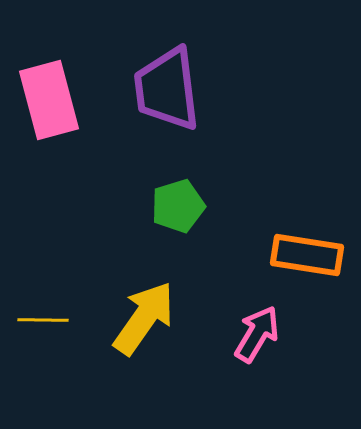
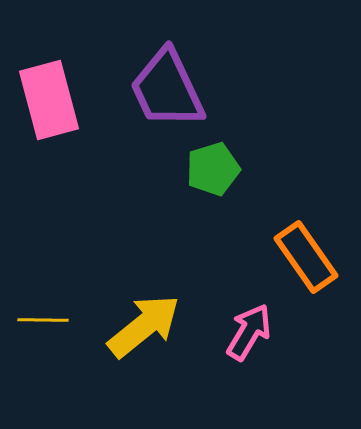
purple trapezoid: rotated 18 degrees counterclockwise
green pentagon: moved 35 px right, 37 px up
orange rectangle: moved 1 px left, 2 px down; rotated 46 degrees clockwise
yellow arrow: moved 8 px down; rotated 16 degrees clockwise
pink arrow: moved 8 px left, 2 px up
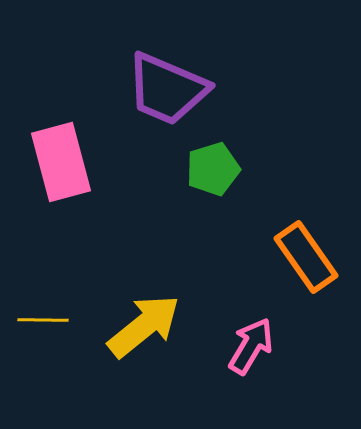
purple trapezoid: rotated 42 degrees counterclockwise
pink rectangle: moved 12 px right, 62 px down
pink arrow: moved 2 px right, 14 px down
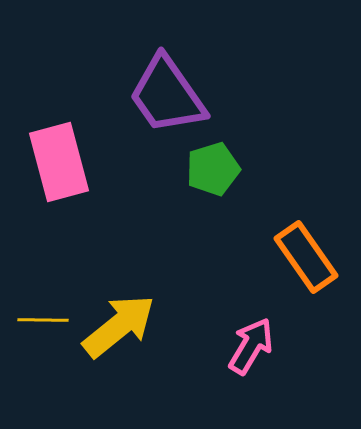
purple trapezoid: moved 6 px down; rotated 32 degrees clockwise
pink rectangle: moved 2 px left
yellow arrow: moved 25 px left
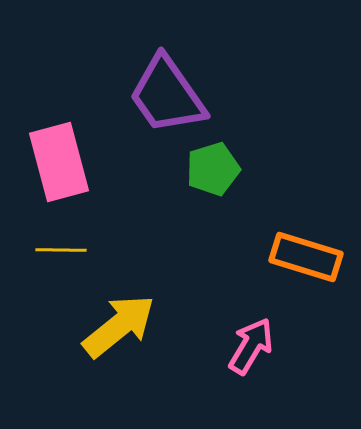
orange rectangle: rotated 38 degrees counterclockwise
yellow line: moved 18 px right, 70 px up
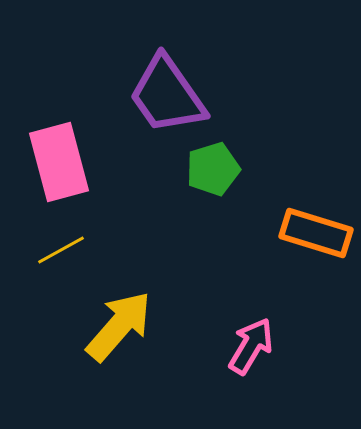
yellow line: rotated 30 degrees counterclockwise
orange rectangle: moved 10 px right, 24 px up
yellow arrow: rotated 10 degrees counterclockwise
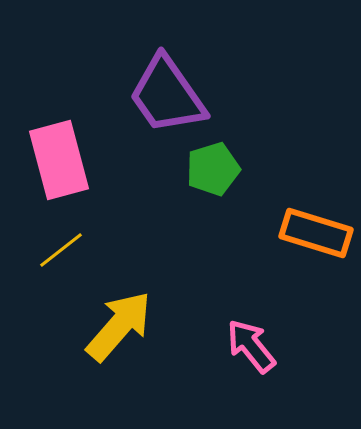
pink rectangle: moved 2 px up
yellow line: rotated 9 degrees counterclockwise
pink arrow: rotated 70 degrees counterclockwise
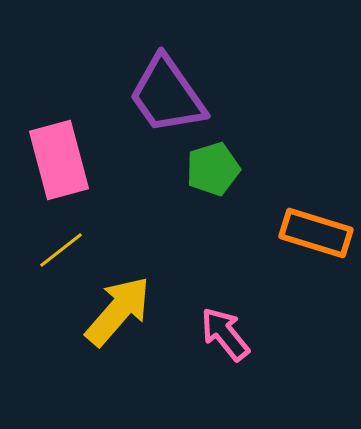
yellow arrow: moved 1 px left, 15 px up
pink arrow: moved 26 px left, 12 px up
